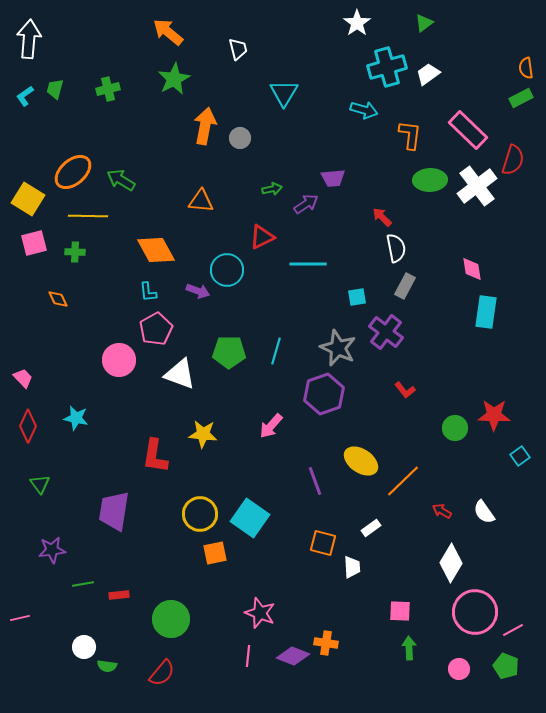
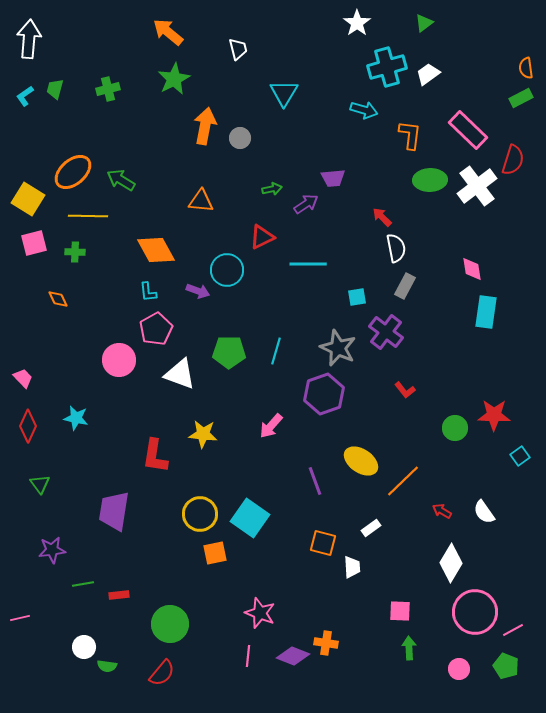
green circle at (171, 619): moved 1 px left, 5 px down
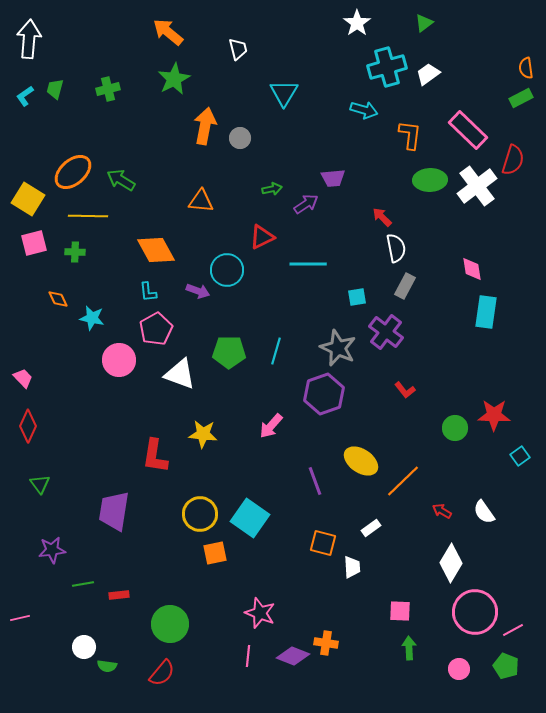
cyan star at (76, 418): moved 16 px right, 100 px up
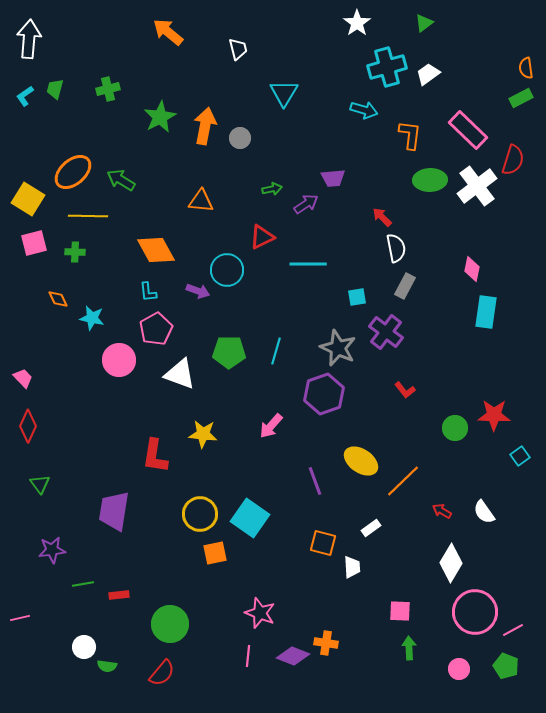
green star at (174, 79): moved 14 px left, 38 px down
pink diamond at (472, 269): rotated 20 degrees clockwise
